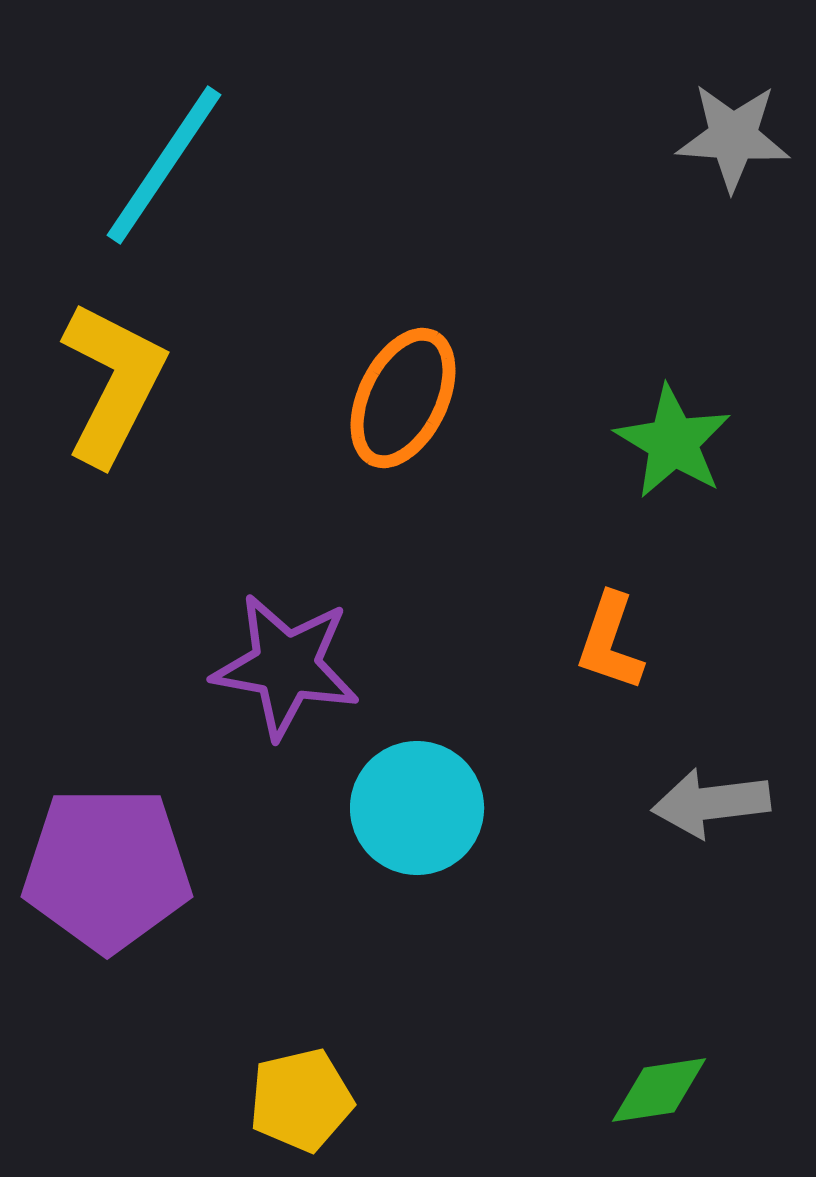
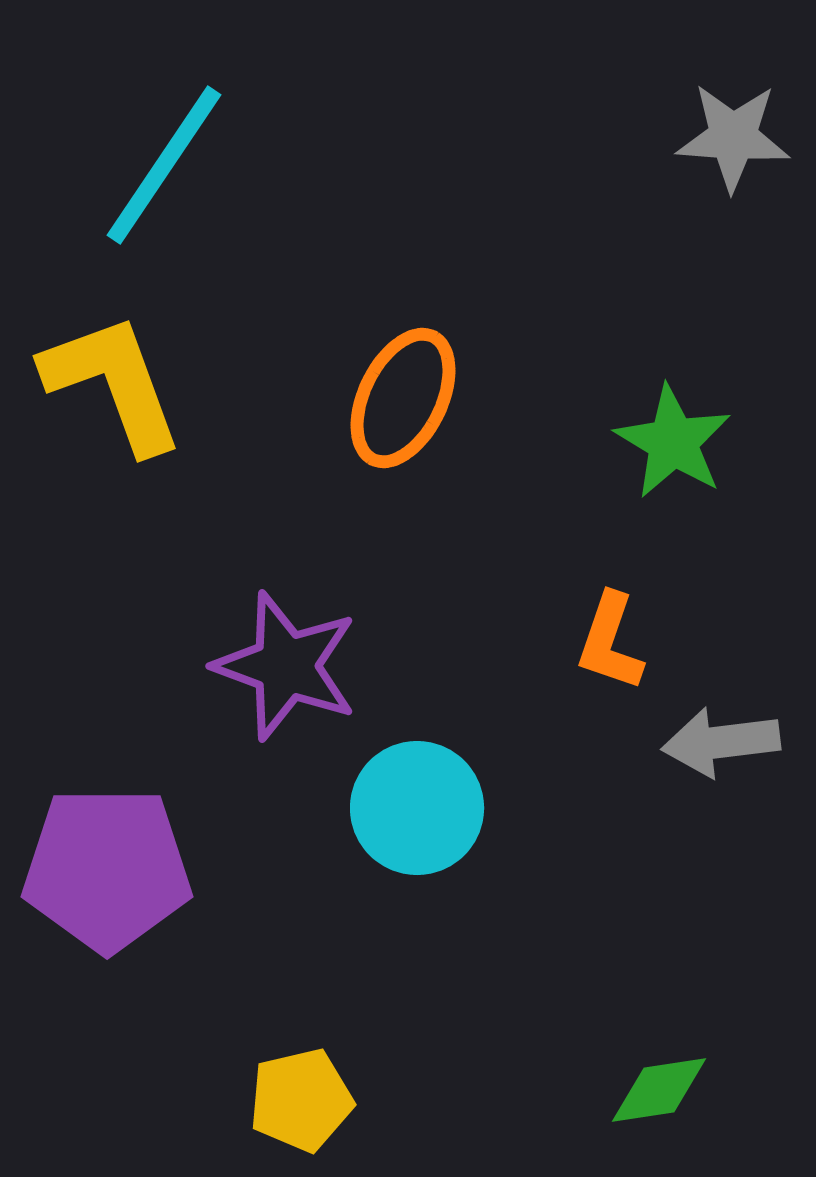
yellow L-shape: rotated 47 degrees counterclockwise
purple star: rotated 10 degrees clockwise
gray arrow: moved 10 px right, 61 px up
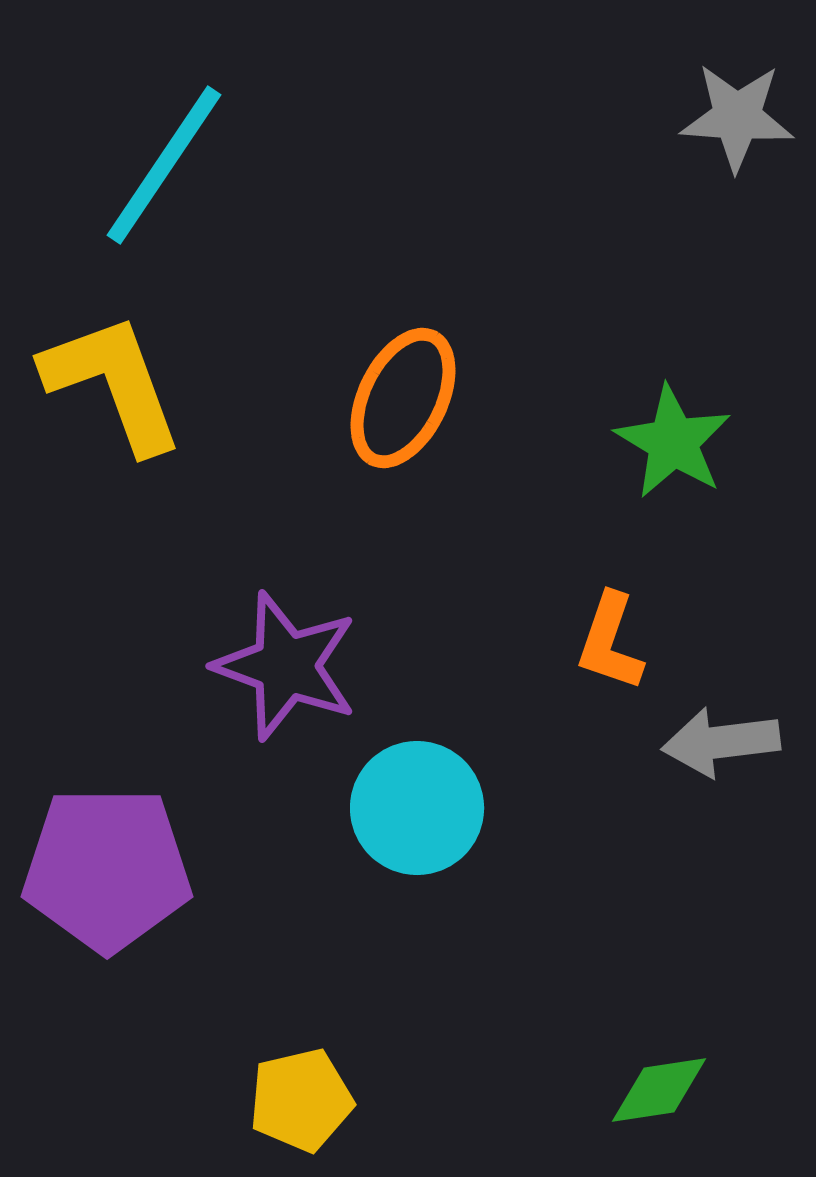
gray star: moved 4 px right, 20 px up
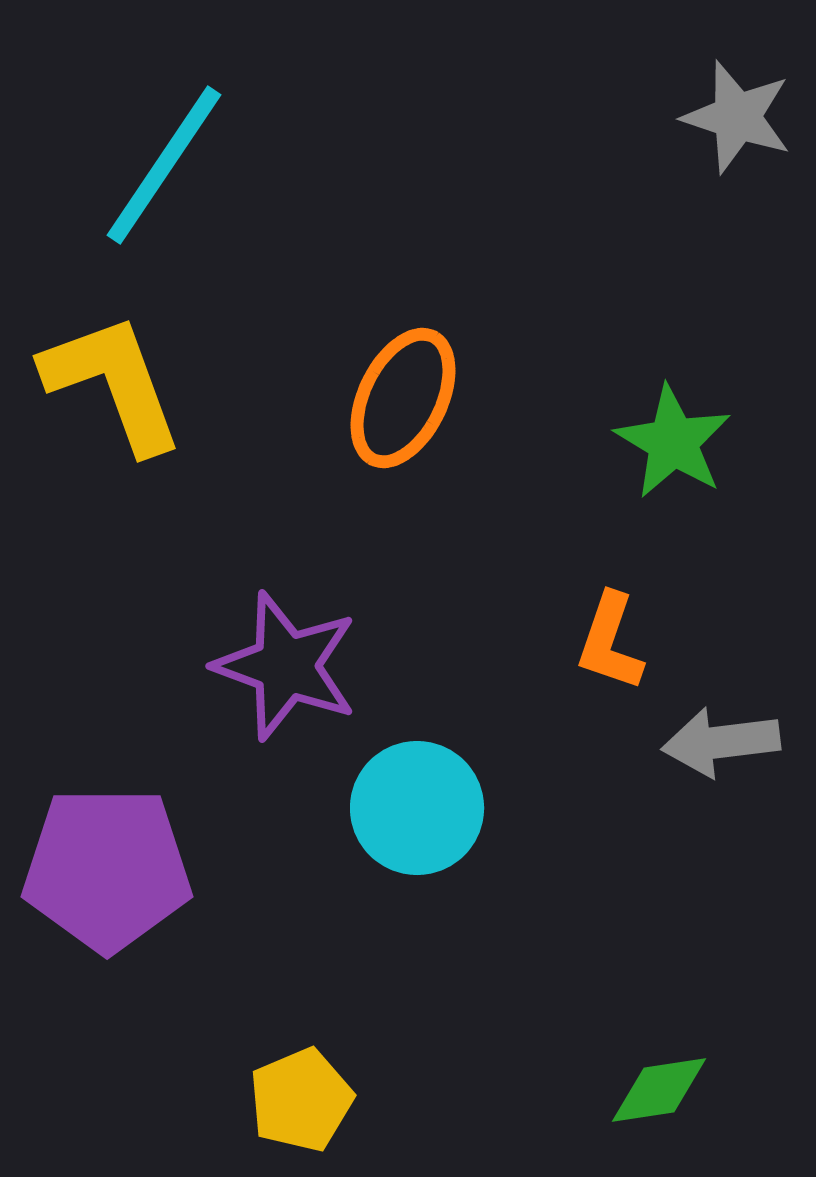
gray star: rotated 14 degrees clockwise
yellow pentagon: rotated 10 degrees counterclockwise
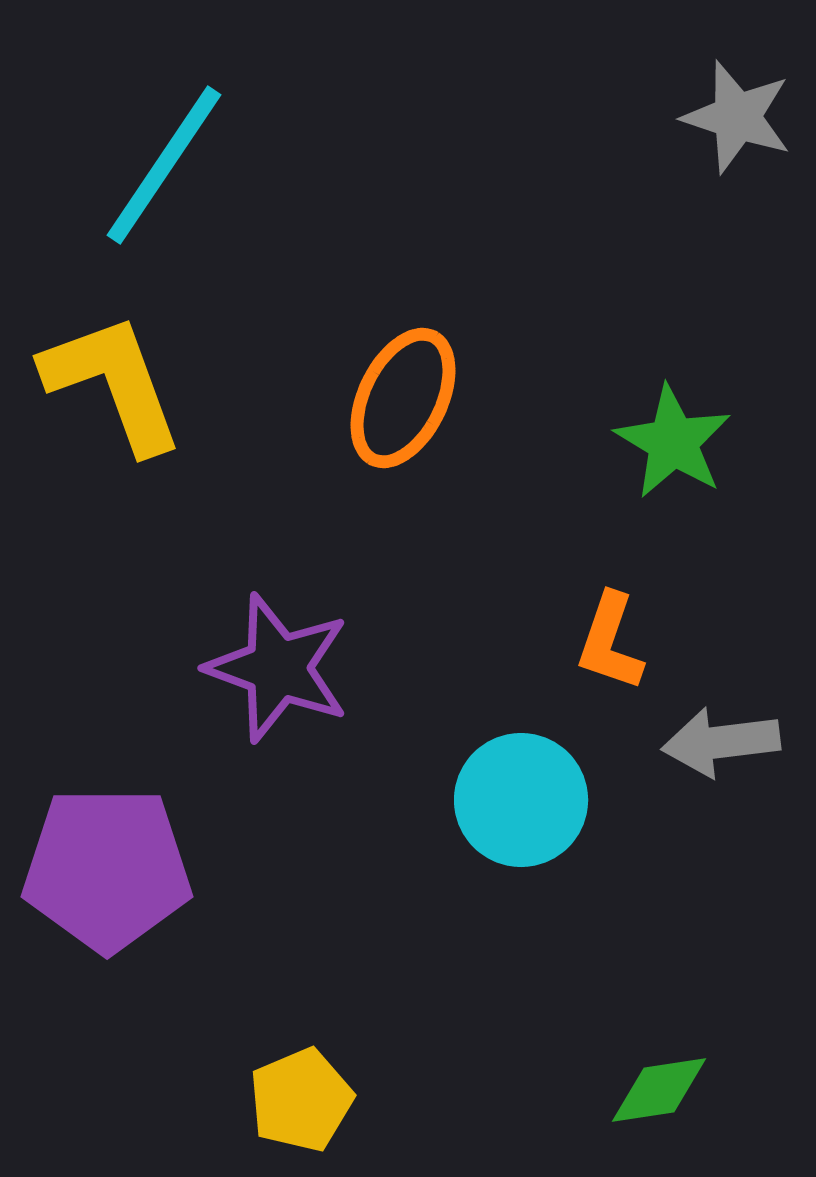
purple star: moved 8 px left, 2 px down
cyan circle: moved 104 px right, 8 px up
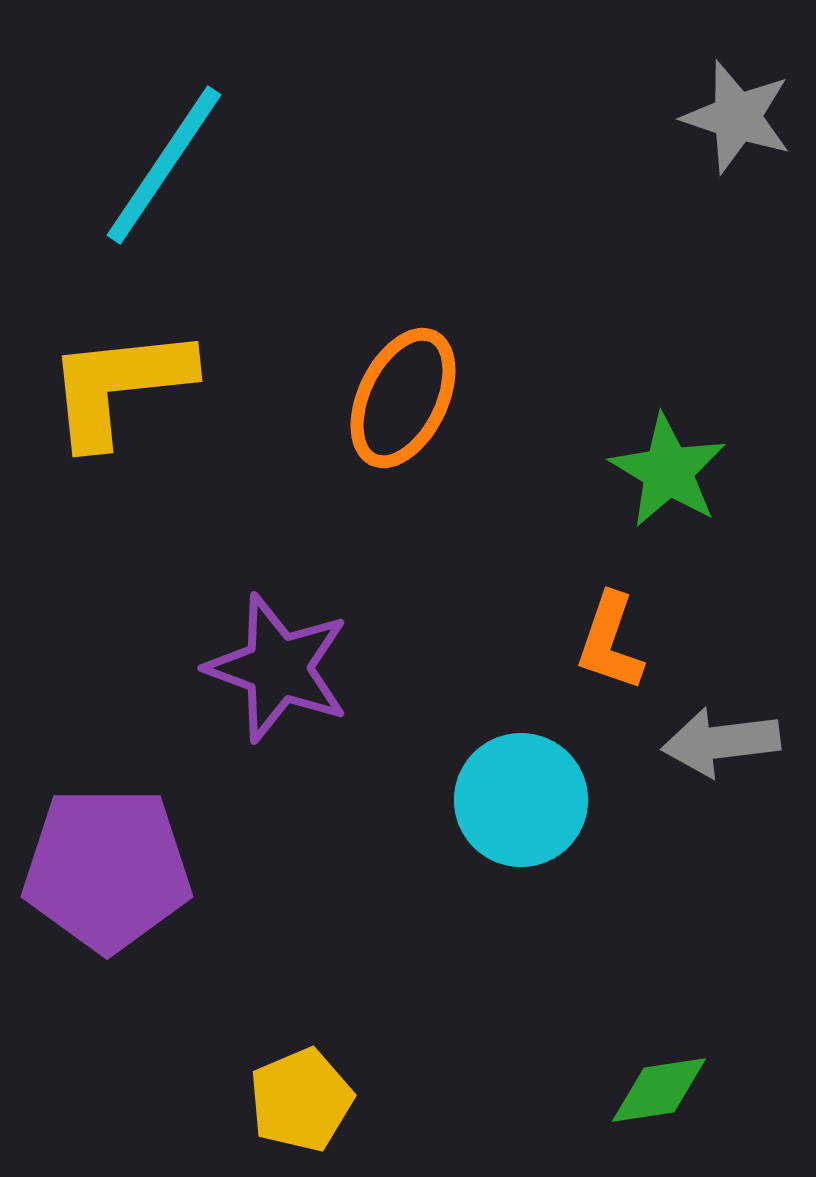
yellow L-shape: moved 6 px right, 3 px down; rotated 76 degrees counterclockwise
green star: moved 5 px left, 29 px down
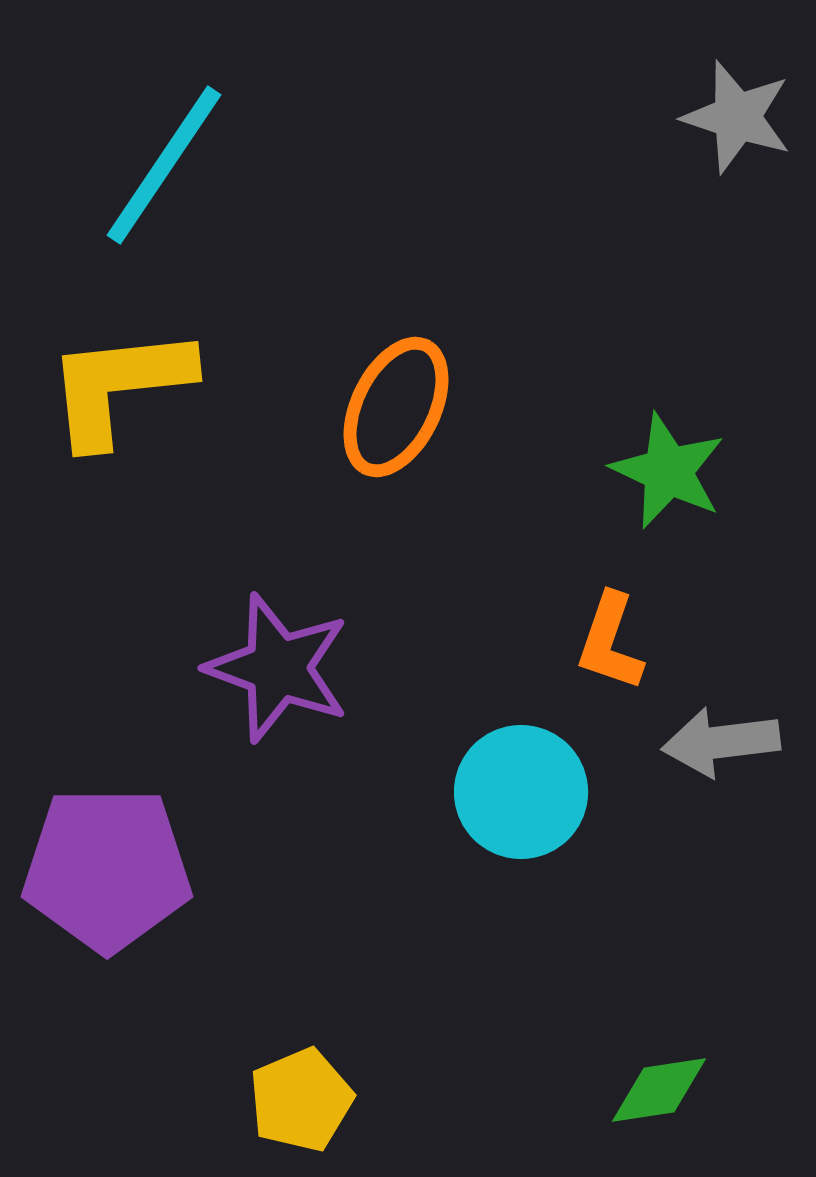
orange ellipse: moved 7 px left, 9 px down
green star: rotated 6 degrees counterclockwise
cyan circle: moved 8 px up
